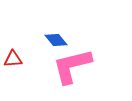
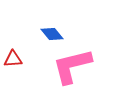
blue diamond: moved 4 px left, 6 px up
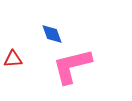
blue diamond: rotated 20 degrees clockwise
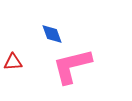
red triangle: moved 3 px down
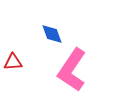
pink L-shape: moved 4 px down; rotated 42 degrees counterclockwise
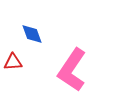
blue diamond: moved 20 px left
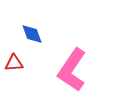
red triangle: moved 1 px right, 1 px down
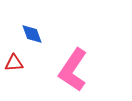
pink L-shape: moved 1 px right
